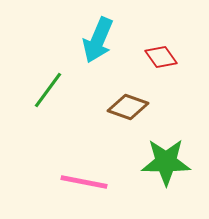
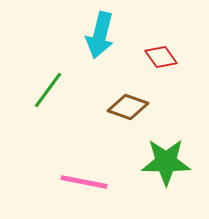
cyan arrow: moved 2 px right, 5 px up; rotated 9 degrees counterclockwise
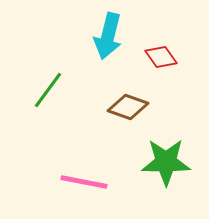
cyan arrow: moved 8 px right, 1 px down
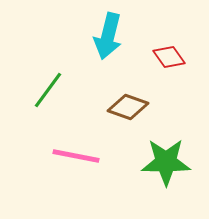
red diamond: moved 8 px right
pink line: moved 8 px left, 26 px up
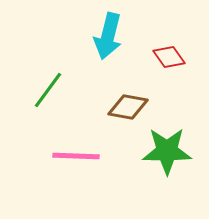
brown diamond: rotated 9 degrees counterclockwise
pink line: rotated 9 degrees counterclockwise
green star: moved 1 px right, 11 px up
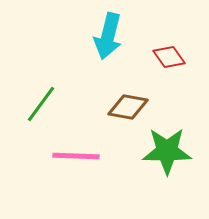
green line: moved 7 px left, 14 px down
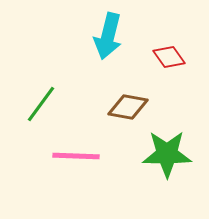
green star: moved 3 px down
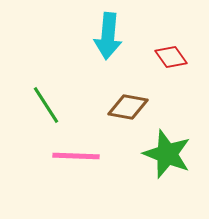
cyan arrow: rotated 9 degrees counterclockwise
red diamond: moved 2 px right
green line: moved 5 px right, 1 px down; rotated 69 degrees counterclockwise
green star: rotated 21 degrees clockwise
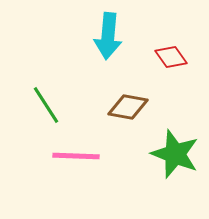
green star: moved 8 px right
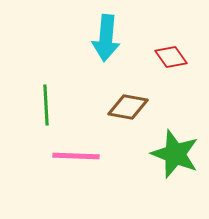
cyan arrow: moved 2 px left, 2 px down
green line: rotated 30 degrees clockwise
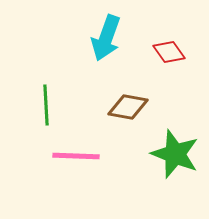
cyan arrow: rotated 15 degrees clockwise
red diamond: moved 2 px left, 5 px up
